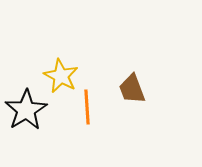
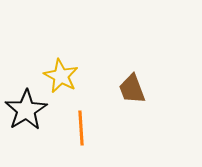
orange line: moved 6 px left, 21 px down
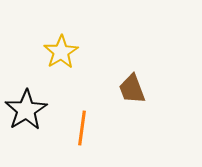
yellow star: moved 24 px up; rotated 12 degrees clockwise
orange line: moved 1 px right; rotated 12 degrees clockwise
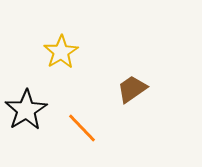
brown trapezoid: rotated 76 degrees clockwise
orange line: rotated 52 degrees counterclockwise
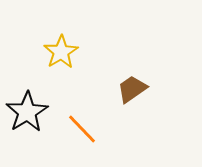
black star: moved 1 px right, 2 px down
orange line: moved 1 px down
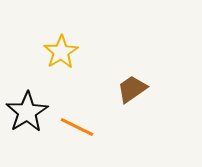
orange line: moved 5 px left, 2 px up; rotated 20 degrees counterclockwise
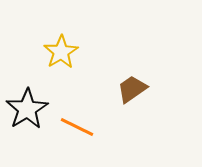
black star: moved 3 px up
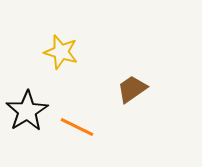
yellow star: rotated 24 degrees counterclockwise
black star: moved 2 px down
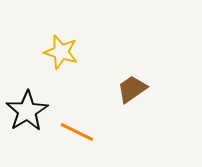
orange line: moved 5 px down
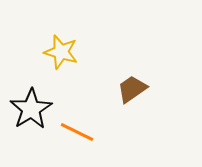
black star: moved 4 px right, 2 px up
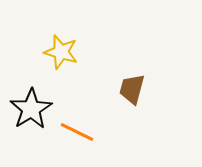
brown trapezoid: rotated 40 degrees counterclockwise
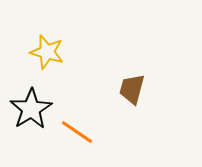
yellow star: moved 14 px left
orange line: rotated 8 degrees clockwise
